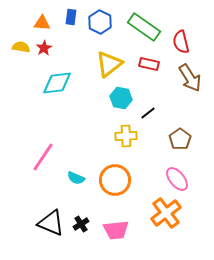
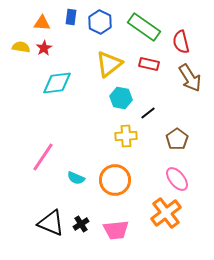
brown pentagon: moved 3 px left
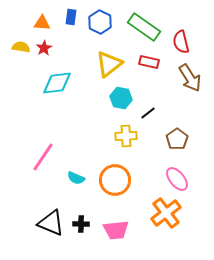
red rectangle: moved 2 px up
black cross: rotated 35 degrees clockwise
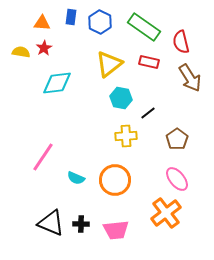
yellow semicircle: moved 5 px down
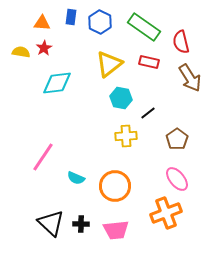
orange circle: moved 6 px down
orange cross: rotated 16 degrees clockwise
black triangle: rotated 20 degrees clockwise
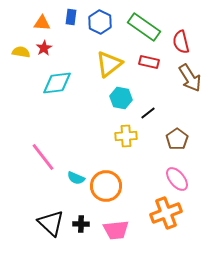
pink line: rotated 72 degrees counterclockwise
orange circle: moved 9 px left
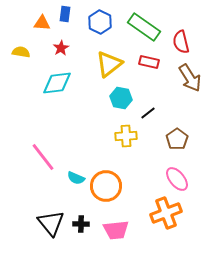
blue rectangle: moved 6 px left, 3 px up
red star: moved 17 px right
black triangle: rotated 8 degrees clockwise
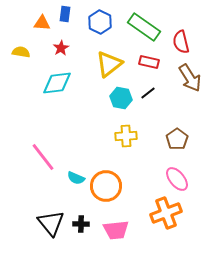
black line: moved 20 px up
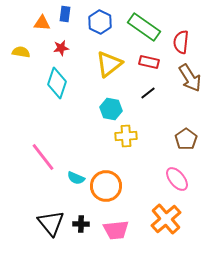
red semicircle: rotated 20 degrees clockwise
red star: rotated 21 degrees clockwise
cyan diamond: rotated 64 degrees counterclockwise
cyan hexagon: moved 10 px left, 11 px down
brown pentagon: moved 9 px right
orange cross: moved 6 px down; rotated 20 degrees counterclockwise
